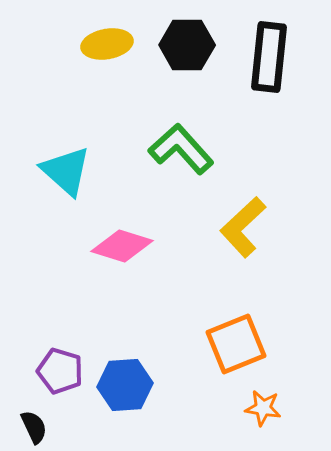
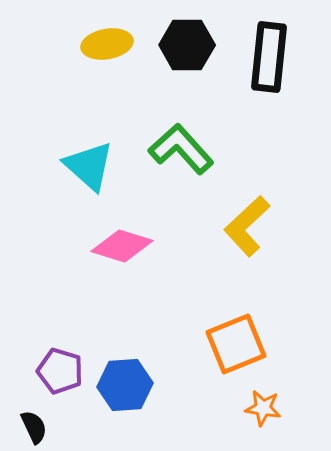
cyan triangle: moved 23 px right, 5 px up
yellow L-shape: moved 4 px right, 1 px up
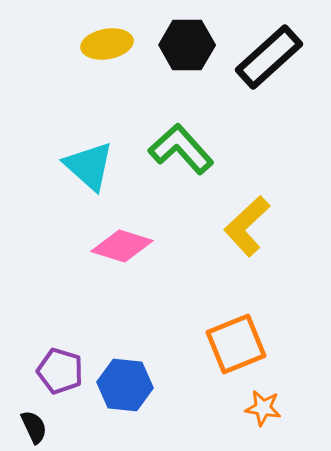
black rectangle: rotated 42 degrees clockwise
blue hexagon: rotated 10 degrees clockwise
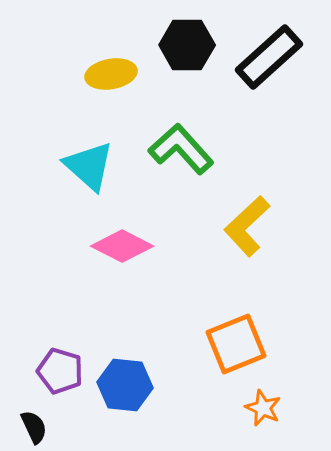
yellow ellipse: moved 4 px right, 30 px down
pink diamond: rotated 10 degrees clockwise
orange star: rotated 15 degrees clockwise
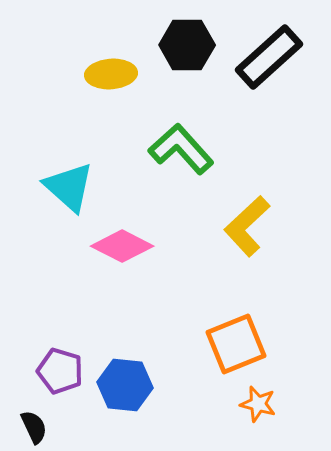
yellow ellipse: rotated 6 degrees clockwise
cyan triangle: moved 20 px left, 21 px down
orange star: moved 5 px left, 4 px up; rotated 9 degrees counterclockwise
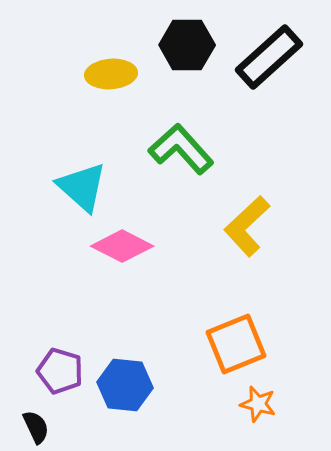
cyan triangle: moved 13 px right
black semicircle: moved 2 px right
